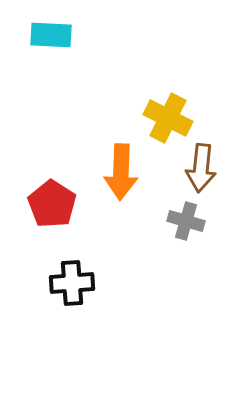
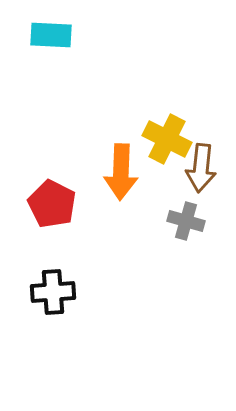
yellow cross: moved 1 px left, 21 px down
red pentagon: rotated 6 degrees counterclockwise
black cross: moved 19 px left, 9 px down
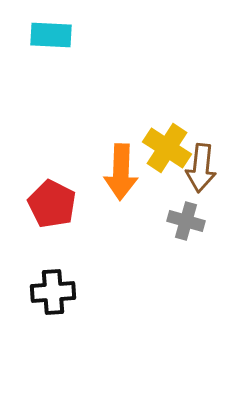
yellow cross: moved 9 px down; rotated 6 degrees clockwise
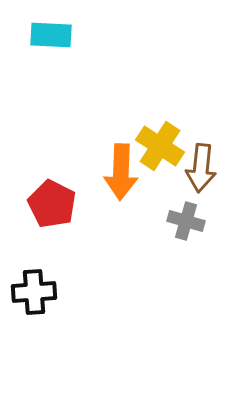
yellow cross: moved 7 px left, 2 px up
black cross: moved 19 px left
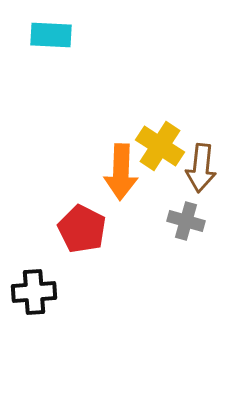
red pentagon: moved 30 px right, 25 px down
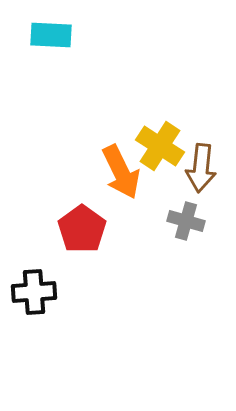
orange arrow: rotated 28 degrees counterclockwise
red pentagon: rotated 9 degrees clockwise
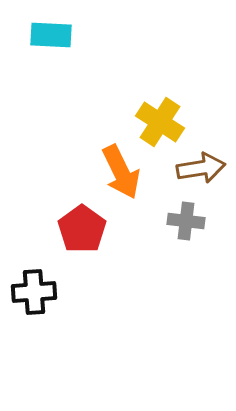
yellow cross: moved 24 px up
brown arrow: rotated 105 degrees counterclockwise
gray cross: rotated 9 degrees counterclockwise
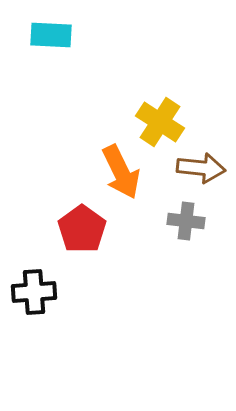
brown arrow: rotated 15 degrees clockwise
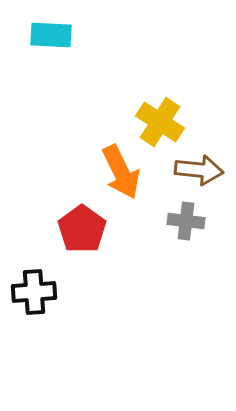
brown arrow: moved 2 px left, 2 px down
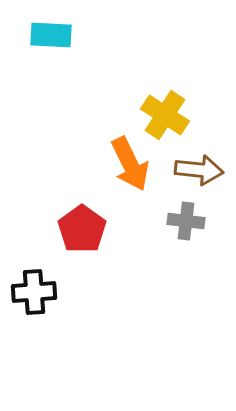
yellow cross: moved 5 px right, 7 px up
orange arrow: moved 9 px right, 8 px up
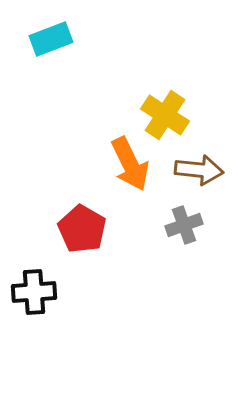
cyan rectangle: moved 4 px down; rotated 24 degrees counterclockwise
gray cross: moved 2 px left, 4 px down; rotated 27 degrees counterclockwise
red pentagon: rotated 6 degrees counterclockwise
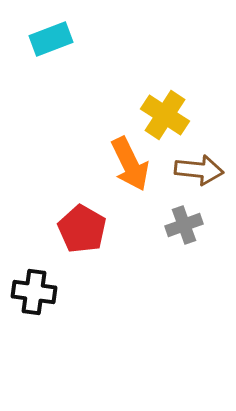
black cross: rotated 12 degrees clockwise
